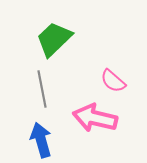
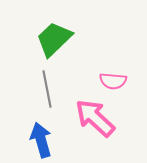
pink semicircle: rotated 36 degrees counterclockwise
gray line: moved 5 px right
pink arrow: rotated 30 degrees clockwise
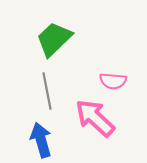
gray line: moved 2 px down
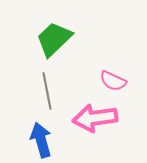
pink semicircle: rotated 20 degrees clockwise
pink arrow: rotated 51 degrees counterclockwise
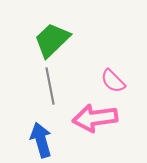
green trapezoid: moved 2 px left, 1 px down
pink semicircle: rotated 20 degrees clockwise
gray line: moved 3 px right, 5 px up
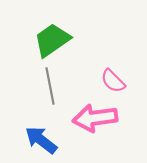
green trapezoid: rotated 9 degrees clockwise
blue arrow: rotated 36 degrees counterclockwise
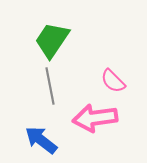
green trapezoid: rotated 21 degrees counterclockwise
